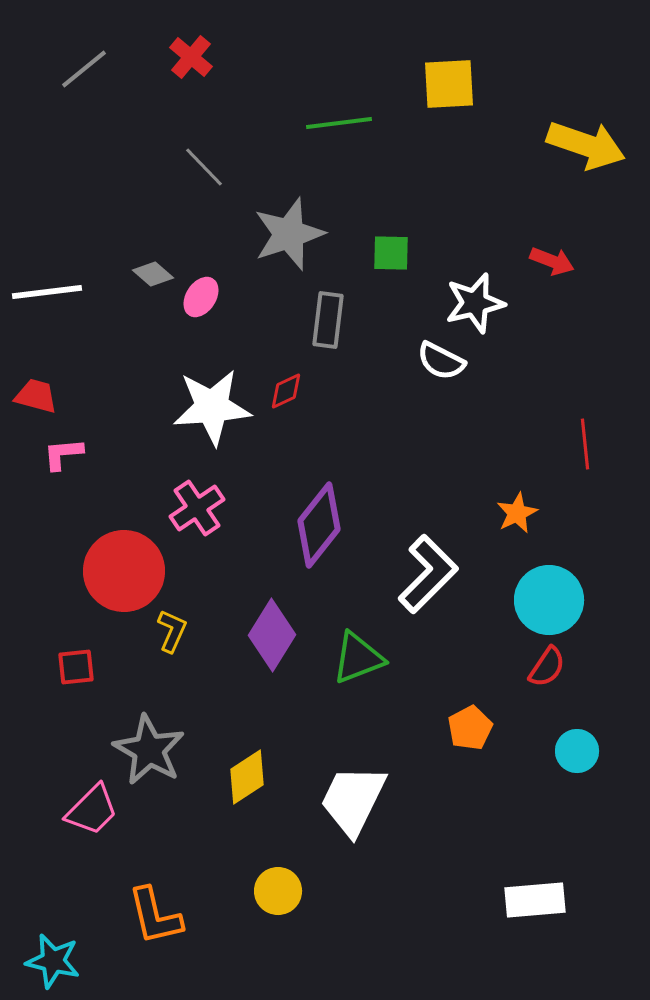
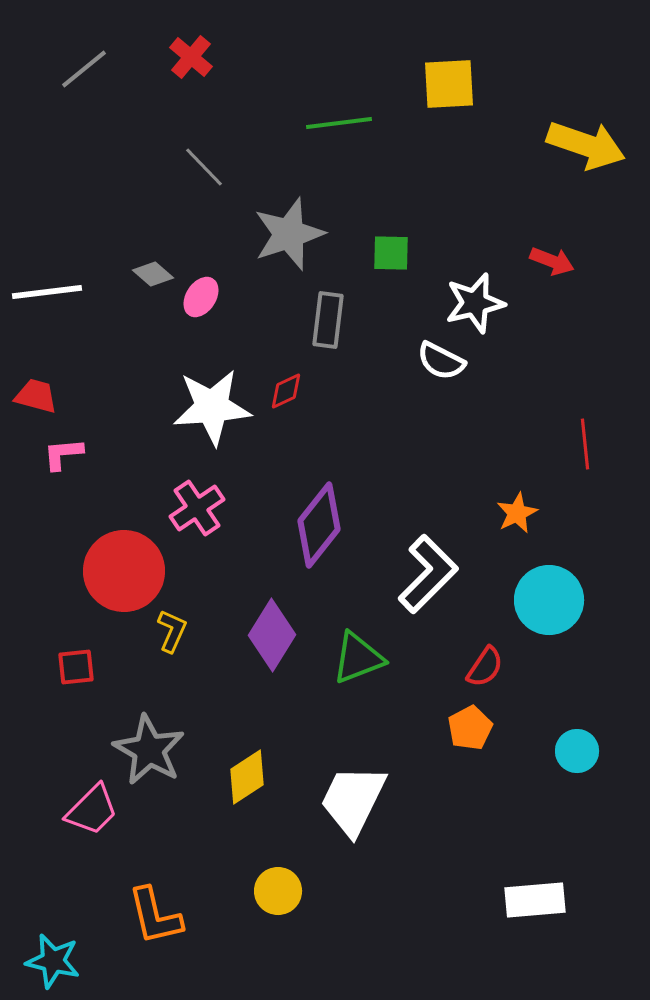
red semicircle at (547, 667): moved 62 px left
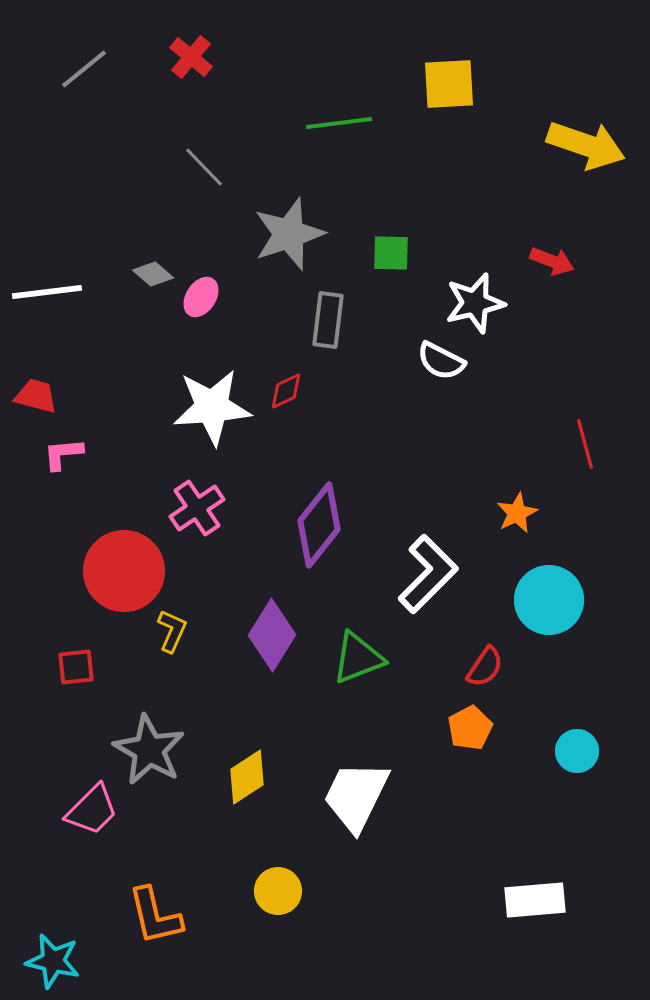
red line at (585, 444): rotated 9 degrees counterclockwise
white trapezoid at (353, 800): moved 3 px right, 4 px up
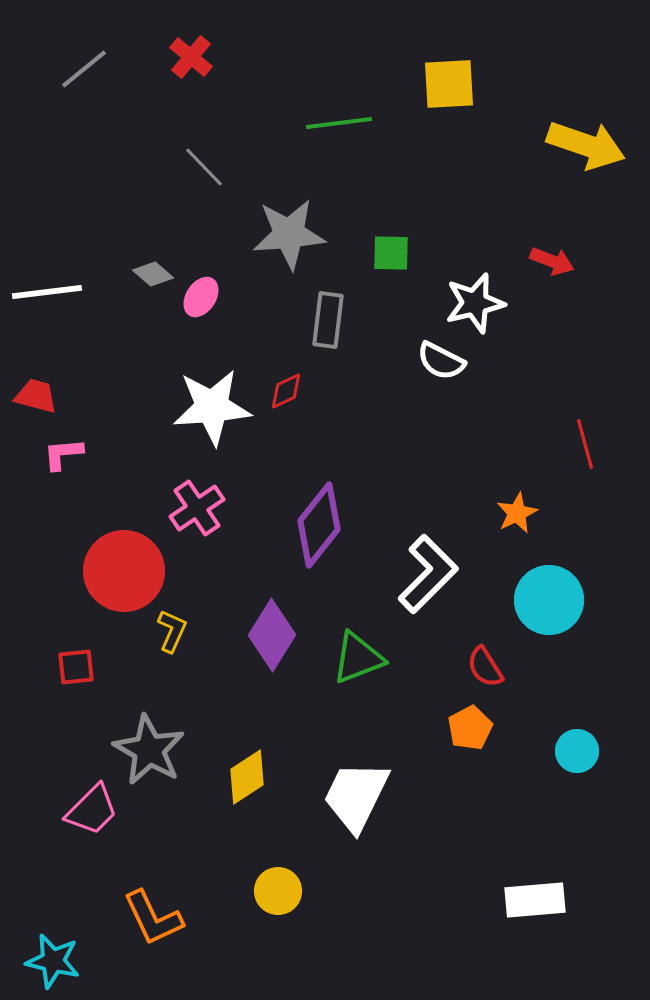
gray star at (289, 234): rotated 14 degrees clockwise
red semicircle at (485, 667): rotated 114 degrees clockwise
orange L-shape at (155, 916): moved 2 px left, 2 px down; rotated 12 degrees counterclockwise
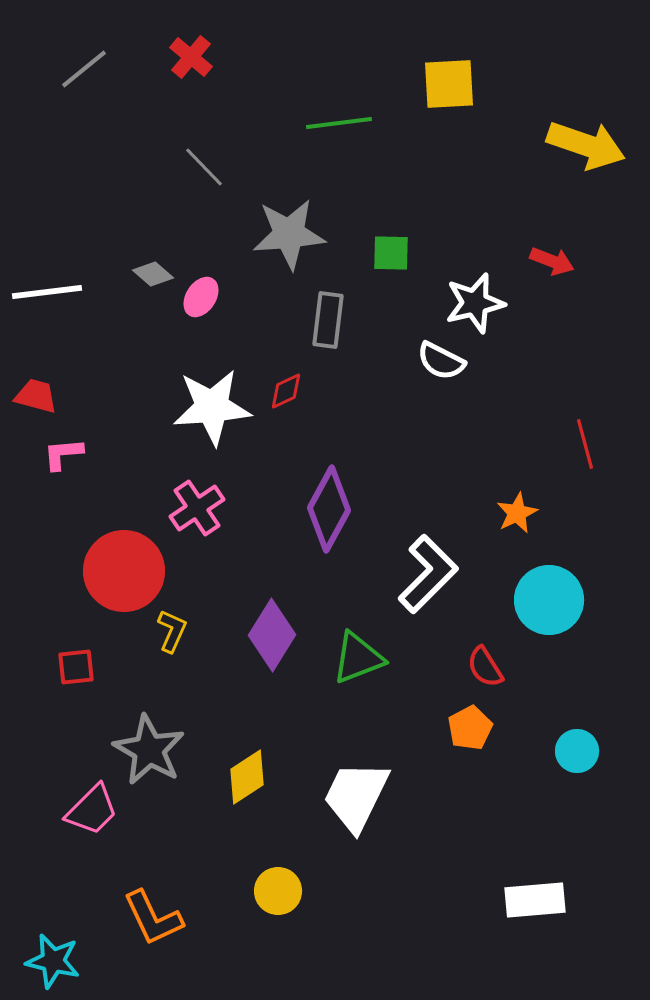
purple diamond at (319, 525): moved 10 px right, 16 px up; rotated 10 degrees counterclockwise
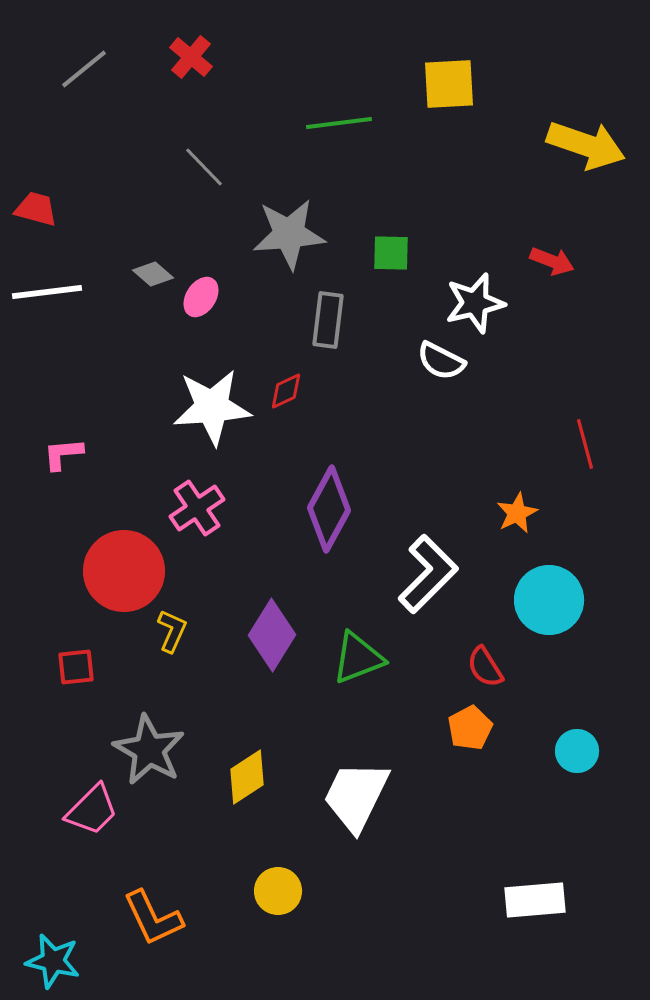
red trapezoid at (36, 396): moved 187 px up
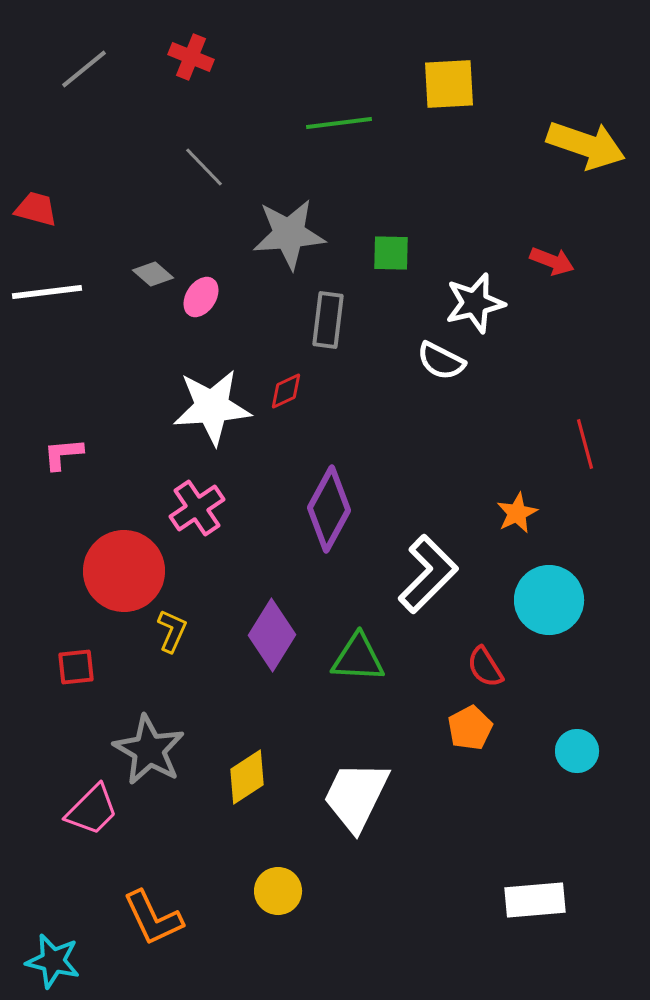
red cross at (191, 57): rotated 18 degrees counterclockwise
green triangle at (358, 658): rotated 24 degrees clockwise
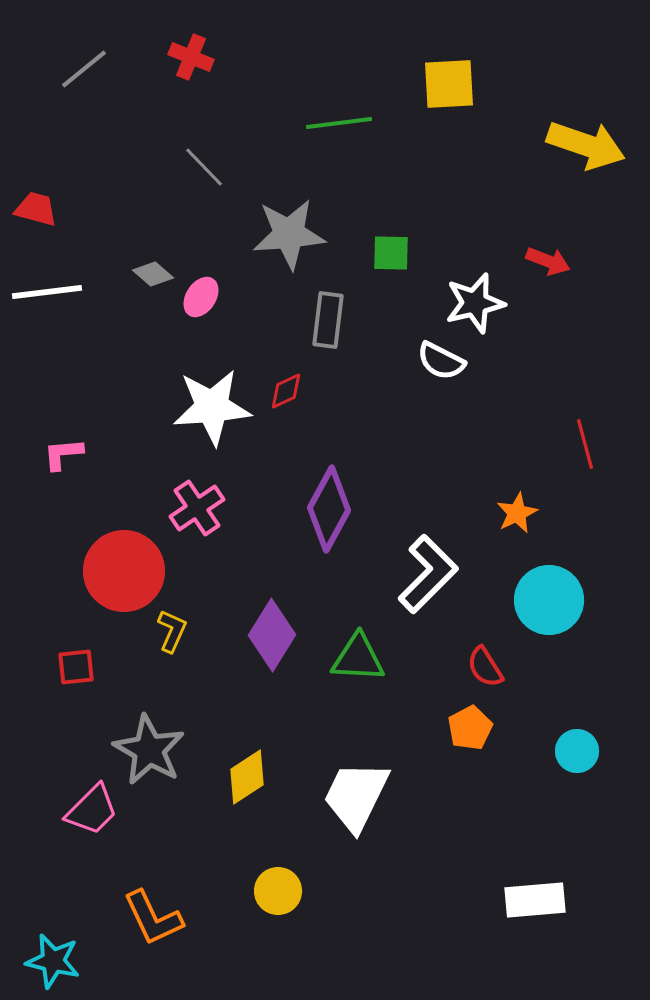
red arrow at (552, 261): moved 4 px left
